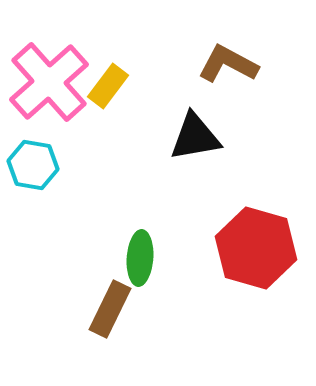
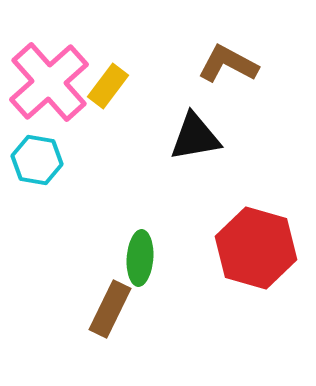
cyan hexagon: moved 4 px right, 5 px up
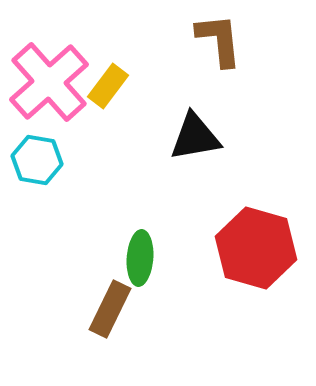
brown L-shape: moved 9 px left, 24 px up; rotated 56 degrees clockwise
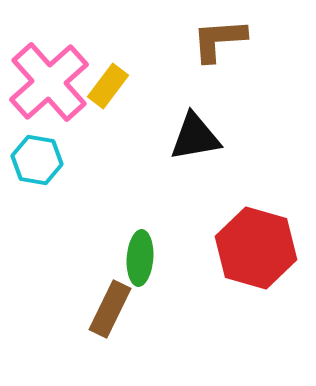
brown L-shape: rotated 88 degrees counterclockwise
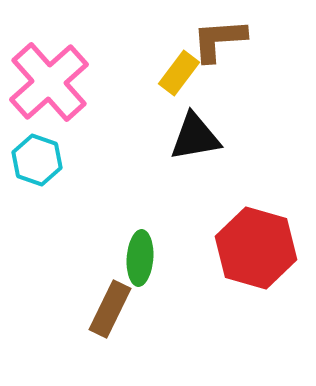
yellow rectangle: moved 71 px right, 13 px up
cyan hexagon: rotated 9 degrees clockwise
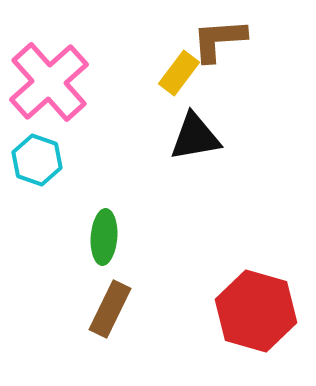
red hexagon: moved 63 px down
green ellipse: moved 36 px left, 21 px up
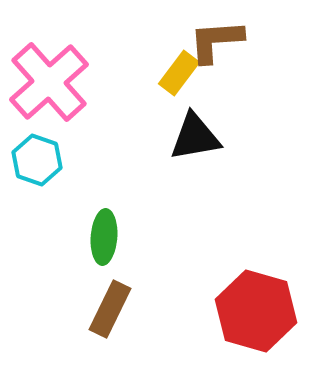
brown L-shape: moved 3 px left, 1 px down
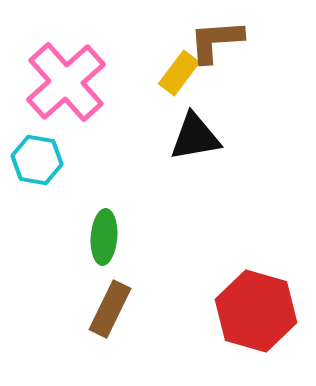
pink cross: moved 17 px right
cyan hexagon: rotated 9 degrees counterclockwise
